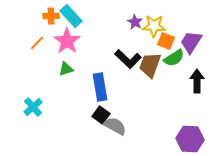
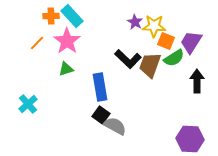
cyan rectangle: moved 1 px right
cyan cross: moved 5 px left, 3 px up
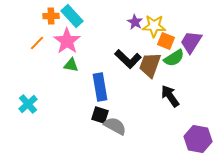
green triangle: moved 5 px right, 4 px up; rotated 28 degrees clockwise
black arrow: moved 27 px left, 15 px down; rotated 35 degrees counterclockwise
black square: moved 1 px left; rotated 18 degrees counterclockwise
purple hexagon: moved 8 px right; rotated 8 degrees clockwise
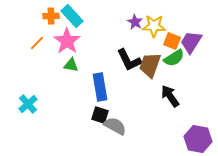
orange square: moved 6 px right
black L-shape: moved 1 px right, 1 px down; rotated 20 degrees clockwise
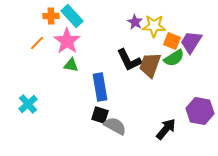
black arrow: moved 4 px left, 33 px down; rotated 75 degrees clockwise
purple hexagon: moved 2 px right, 28 px up
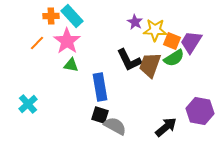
yellow star: moved 1 px right, 4 px down
black arrow: moved 2 px up; rotated 10 degrees clockwise
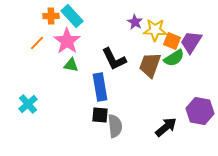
black L-shape: moved 15 px left, 1 px up
black square: rotated 12 degrees counterclockwise
gray semicircle: rotated 55 degrees clockwise
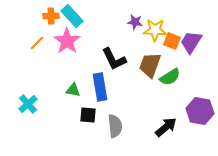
purple star: rotated 21 degrees counterclockwise
green semicircle: moved 4 px left, 19 px down
green triangle: moved 2 px right, 25 px down
black square: moved 12 px left
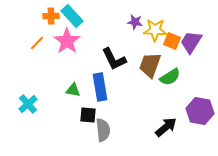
gray semicircle: moved 12 px left, 4 px down
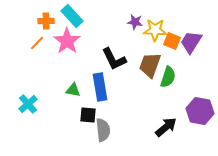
orange cross: moved 5 px left, 5 px down
green semicircle: moved 2 px left; rotated 40 degrees counterclockwise
